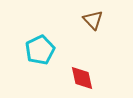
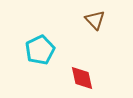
brown triangle: moved 2 px right
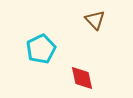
cyan pentagon: moved 1 px right, 1 px up
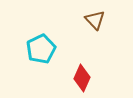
red diamond: rotated 36 degrees clockwise
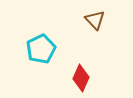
red diamond: moved 1 px left
